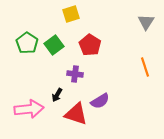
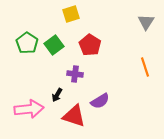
red triangle: moved 2 px left, 2 px down
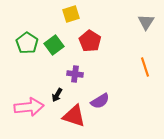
red pentagon: moved 4 px up
pink arrow: moved 2 px up
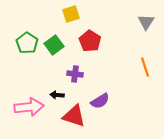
black arrow: rotated 64 degrees clockwise
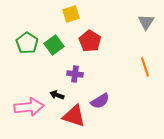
black arrow: rotated 16 degrees clockwise
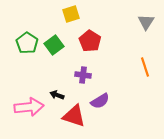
purple cross: moved 8 px right, 1 px down
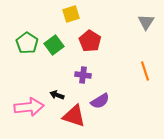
orange line: moved 4 px down
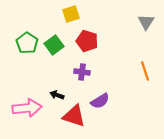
red pentagon: moved 3 px left; rotated 15 degrees counterclockwise
purple cross: moved 1 px left, 3 px up
pink arrow: moved 2 px left, 1 px down
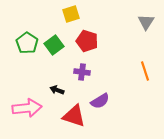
black arrow: moved 5 px up
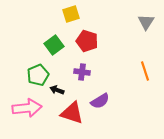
green pentagon: moved 11 px right, 32 px down; rotated 15 degrees clockwise
red triangle: moved 2 px left, 3 px up
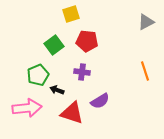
gray triangle: rotated 30 degrees clockwise
red pentagon: rotated 10 degrees counterclockwise
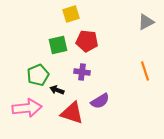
green square: moved 4 px right; rotated 24 degrees clockwise
